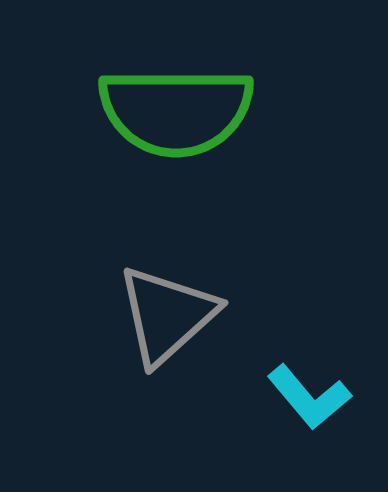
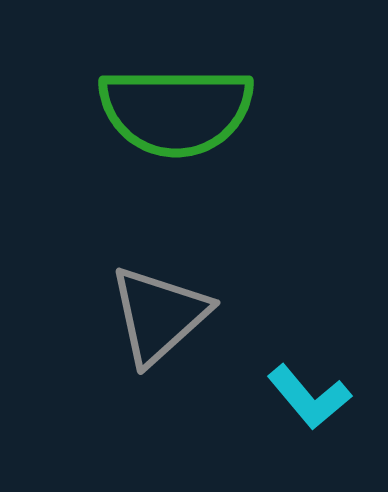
gray triangle: moved 8 px left
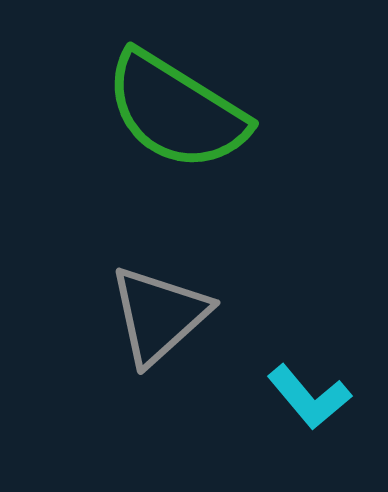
green semicircle: rotated 32 degrees clockwise
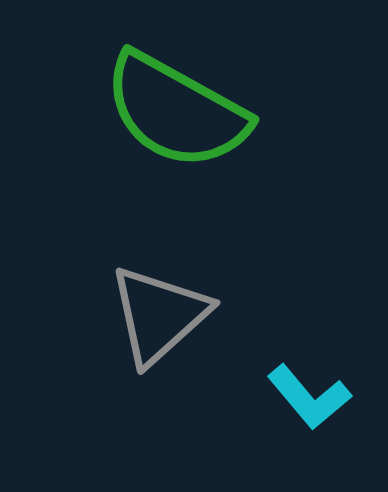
green semicircle: rotated 3 degrees counterclockwise
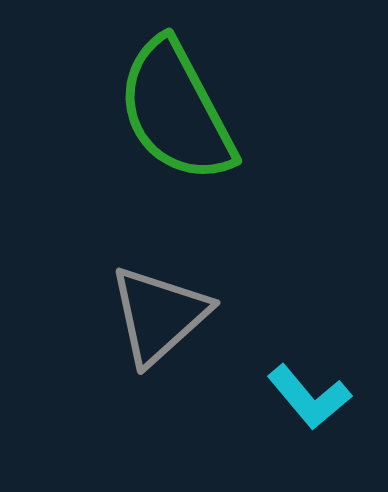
green semicircle: rotated 33 degrees clockwise
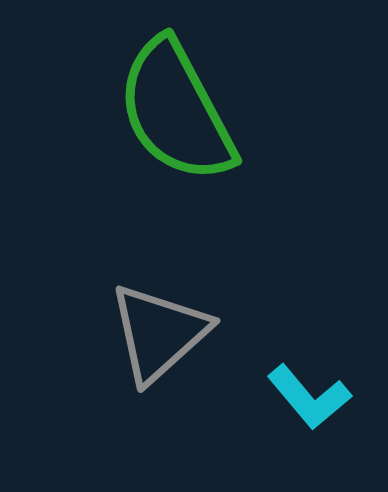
gray triangle: moved 18 px down
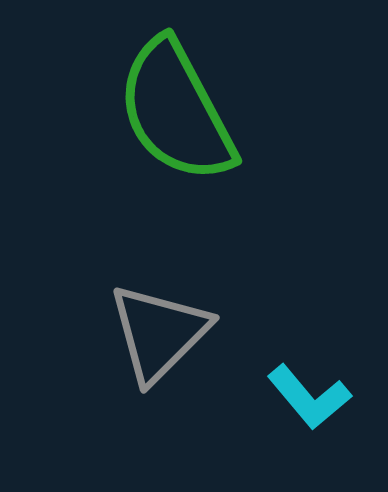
gray triangle: rotated 3 degrees counterclockwise
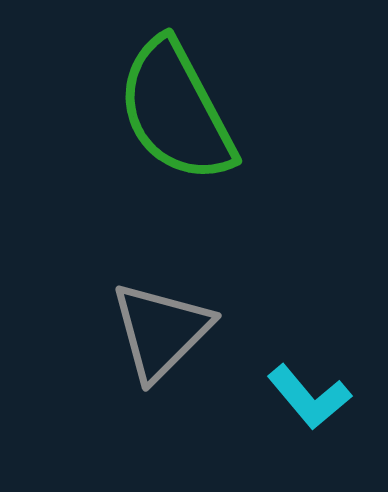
gray triangle: moved 2 px right, 2 px up
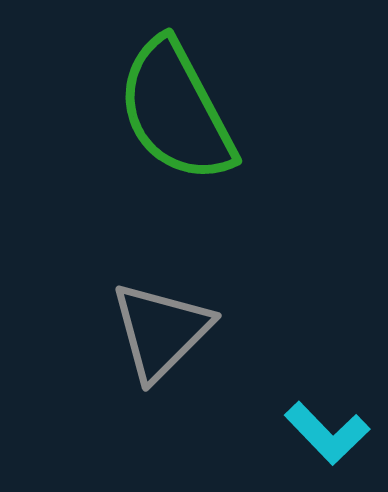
cyan L-shape: moved 18 px right, 36 px down; rotated 4 degrees counterclockwise
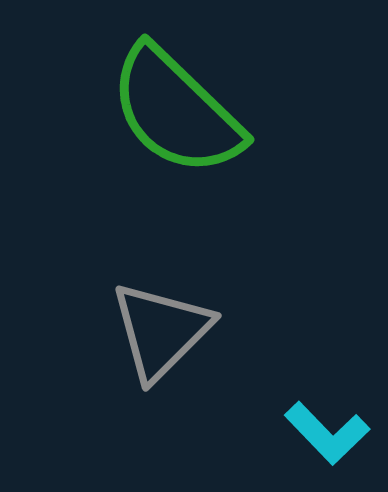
green semicircle: rotated 18 degrees counterclockwise
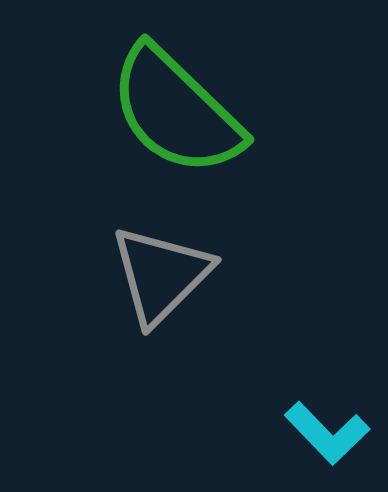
gray triangle: moved 56 px up
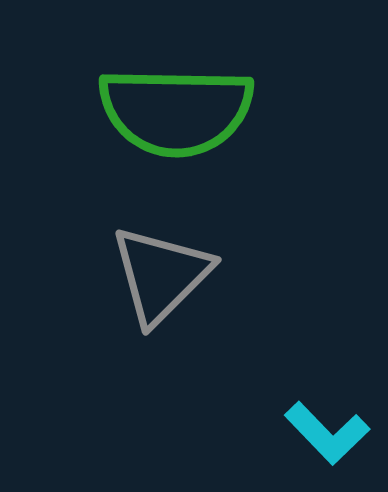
green semicircle: rotated 43 degrees counterclockwise
